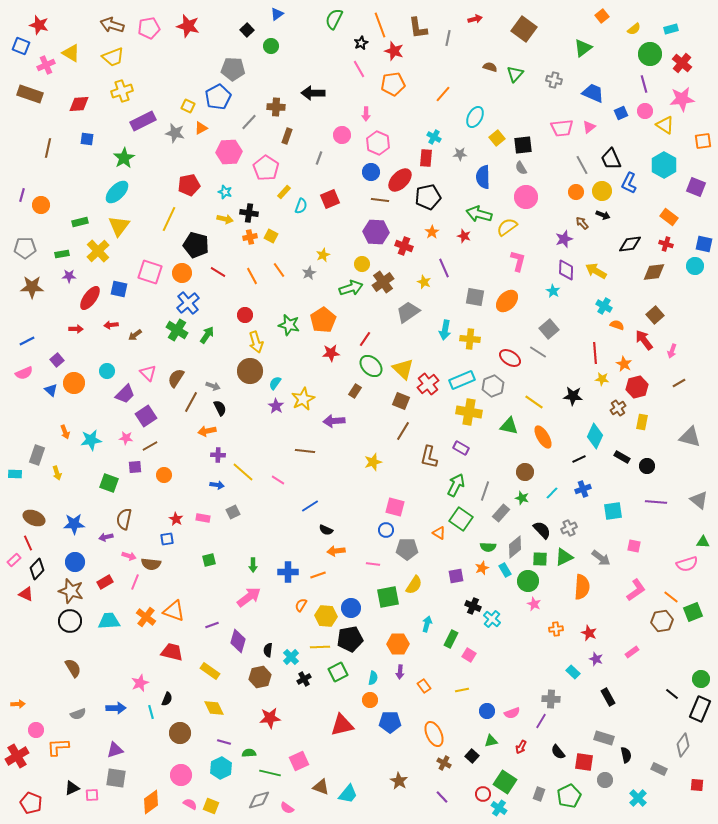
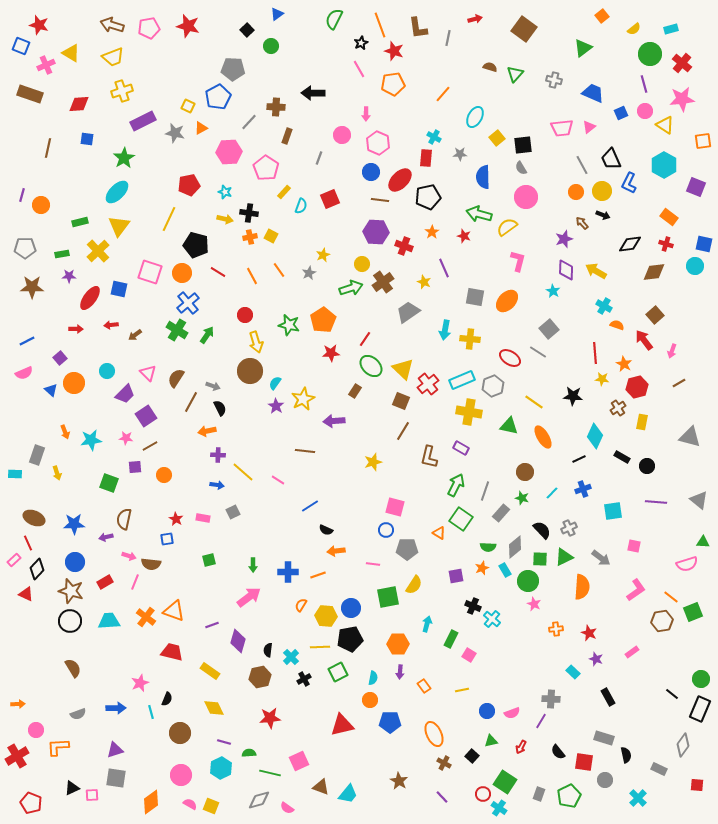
purple square at (57, 360): moved 3 px right, 2 px up
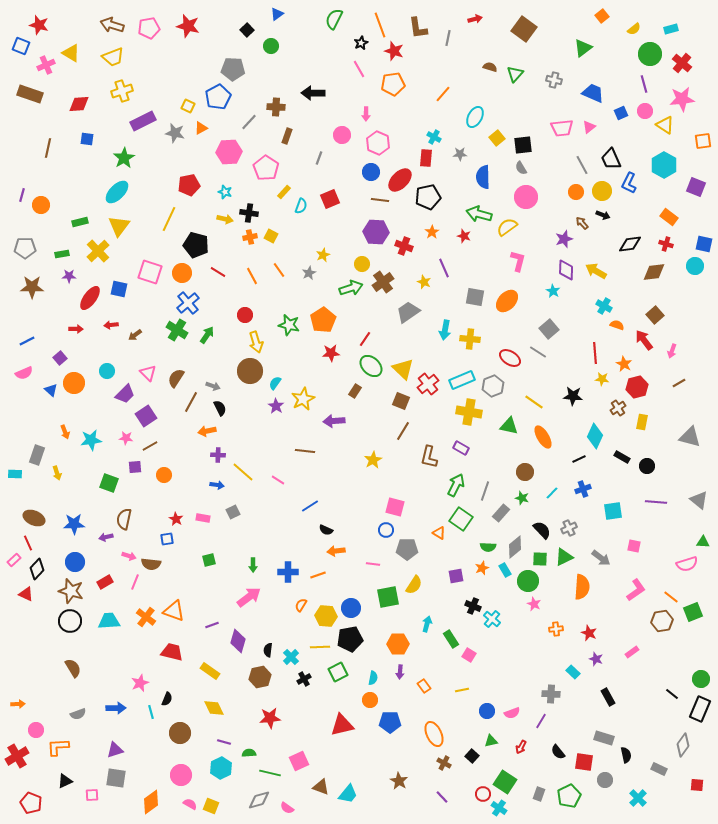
yellow star at (373, 462): moved 2 px up; rotated 12 degrees counterclockwise
green rectangle at (451, 639): rotated 60 degrees counterclockwise
gray cross at (551, 699): moved 5 px up
black triangle at (72, 788): moved 7 px left, 7 px up
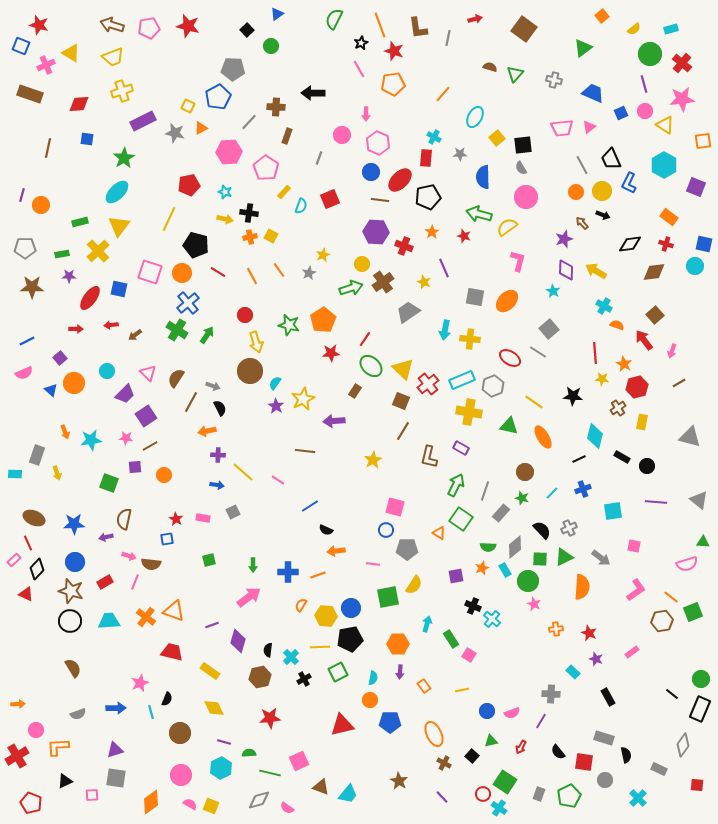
cyan diamond at (595, 436): rotated 10 degrees counterclockwise
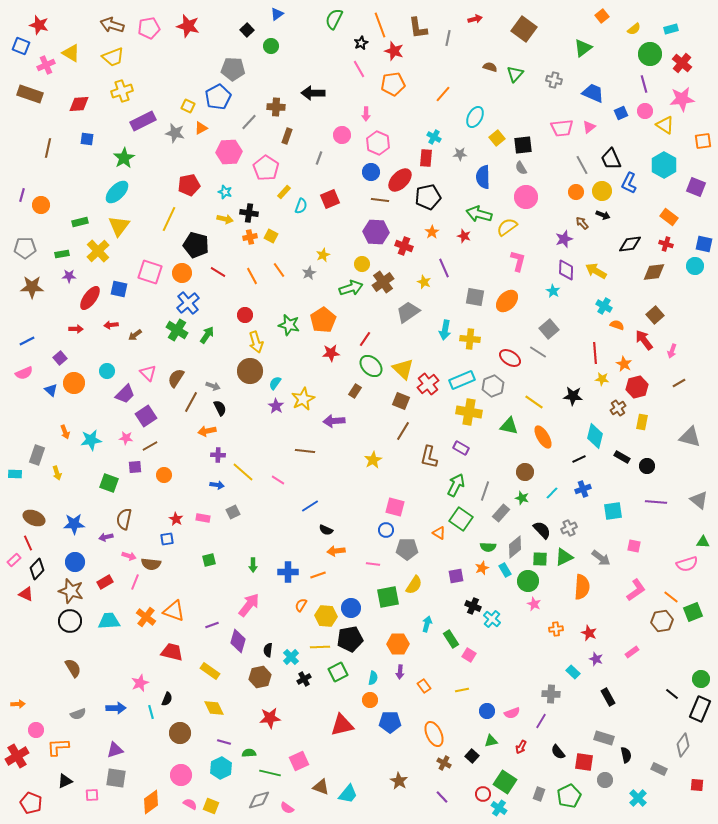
pink arrow at (249, 597): moved 8 px down; rotated 15 degrees counterclockwise
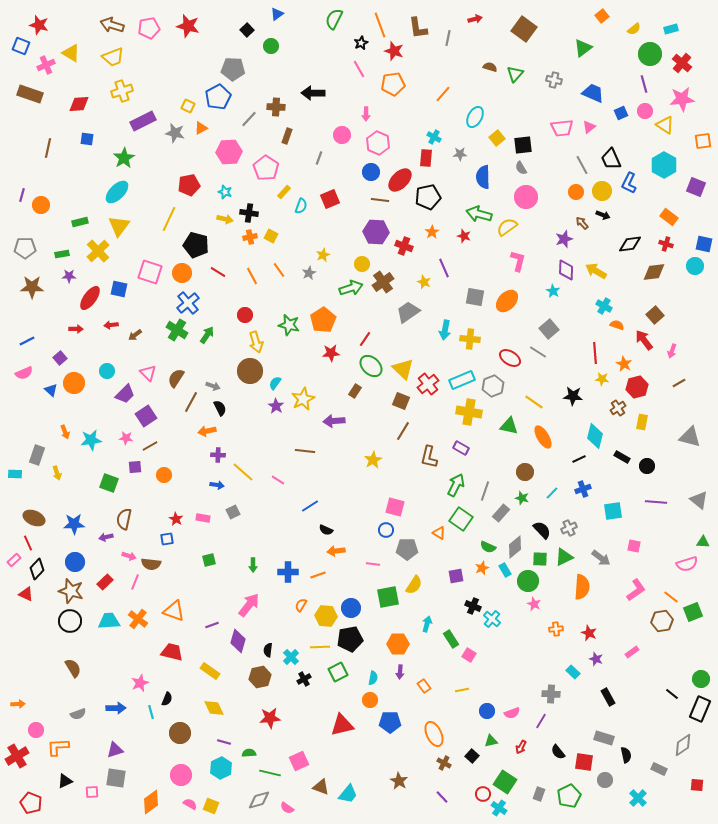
gray line at (249, 122): moved 3 px up
green semicircle at (488, 547): rotated 21 degrees clockwise
red rectangle at (105, 582): rotated 14 degrees counterclockwise
orange cross at (146, 617): moved 8 px left, 2 px down
gray diamond at (683, 745): rotated 20 degrees clockwise
pink square at (92, 795): moved 3 px up
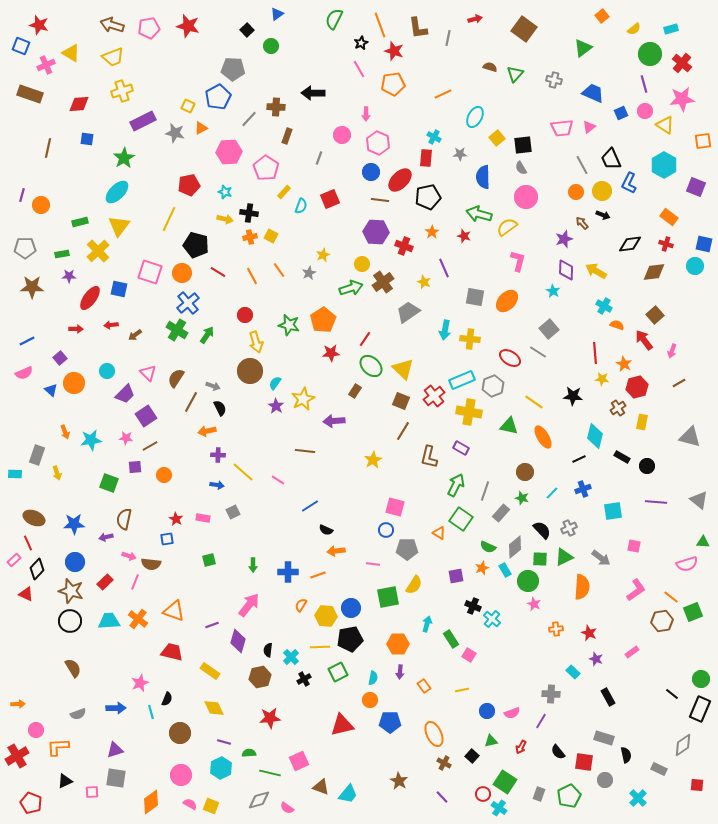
orange line at (443, 94): rotated 24 degrees clockwise
red cross at (428, 384): moved 6 px right, 12 px down
